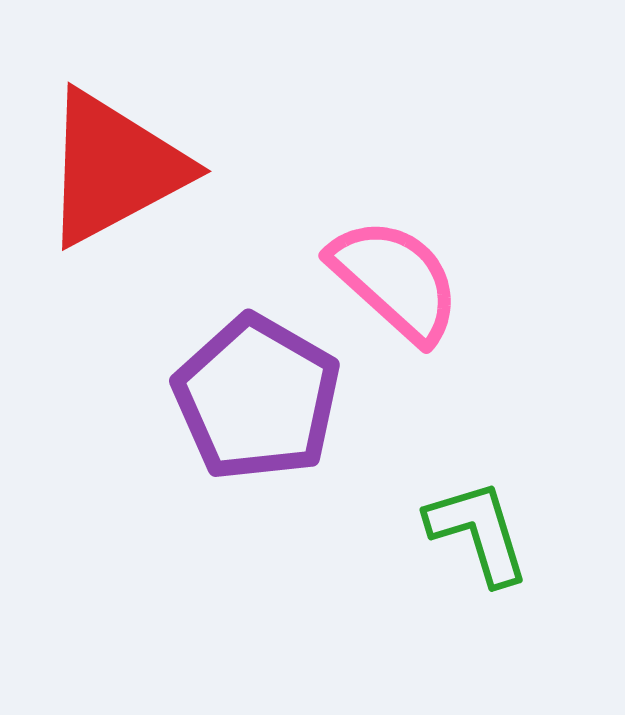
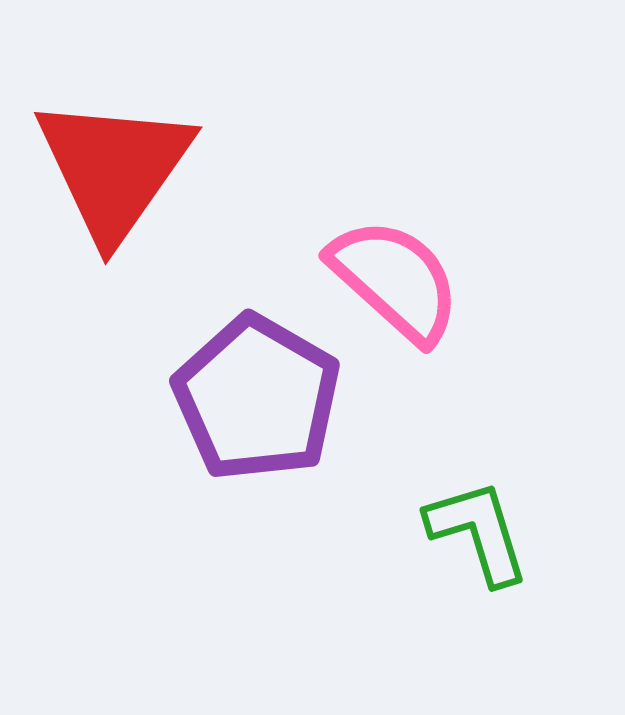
red triangle: rotated 27 degrees counterclockwise
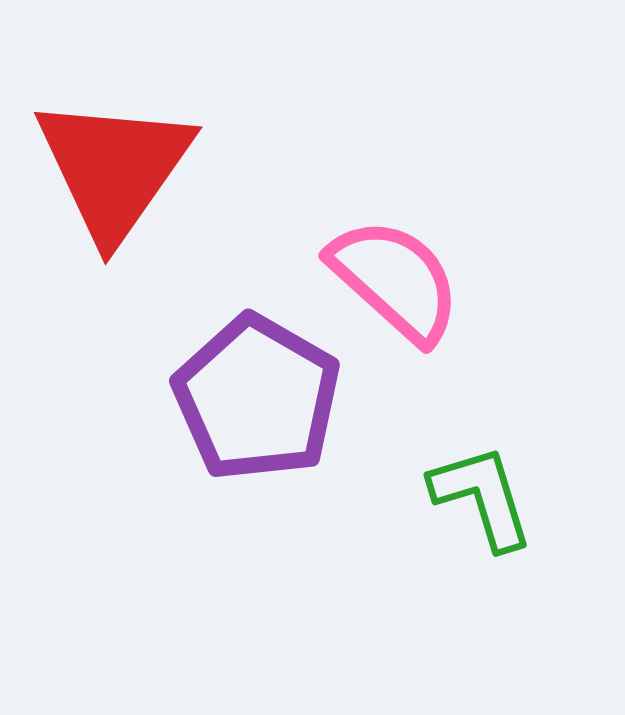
green L-shape: moved 4 px right, 35 px up
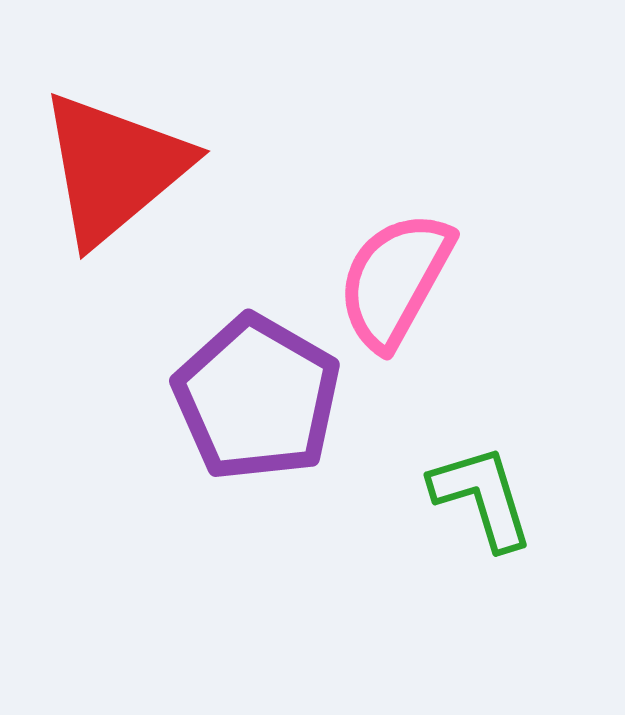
red triangle: rotated 15 degrees clockwise
pink semicircle: rotated 103 degrees counterclockwise
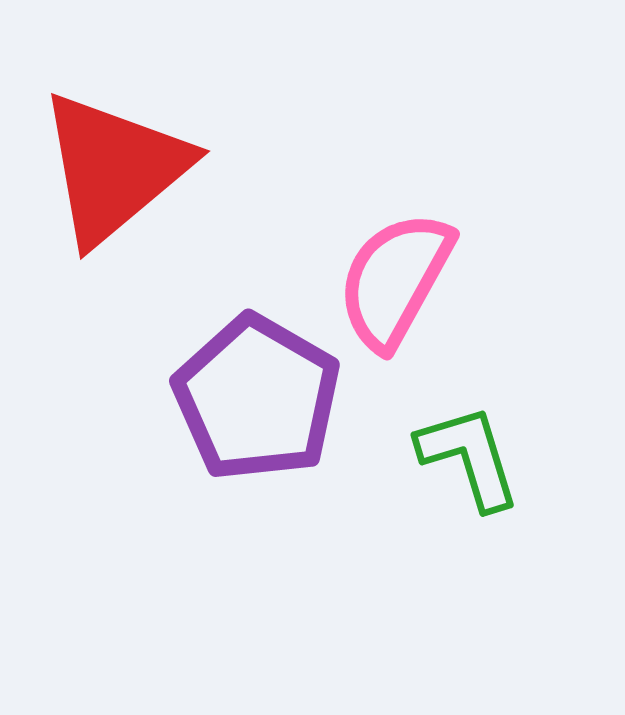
green L-shape: moved 13 px left, 40 px up
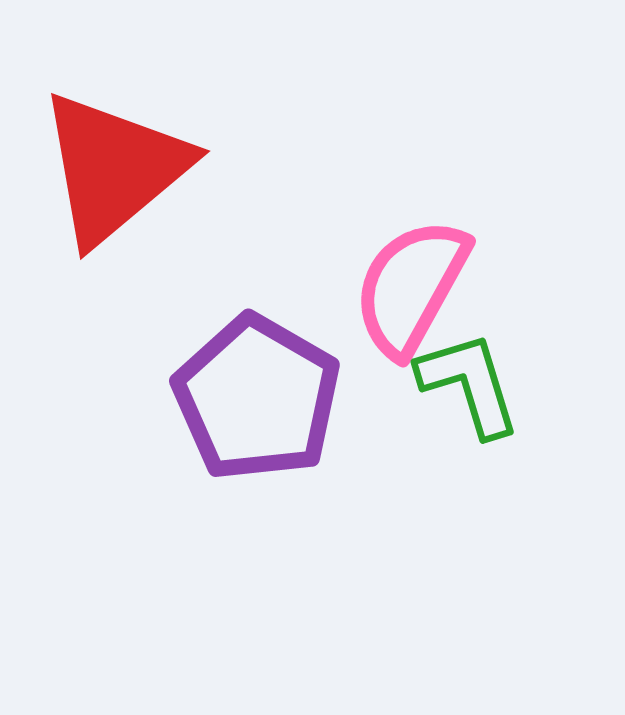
pink semicircle: moved 16 px right, 7 px down
green L-shape: moved 73 px up
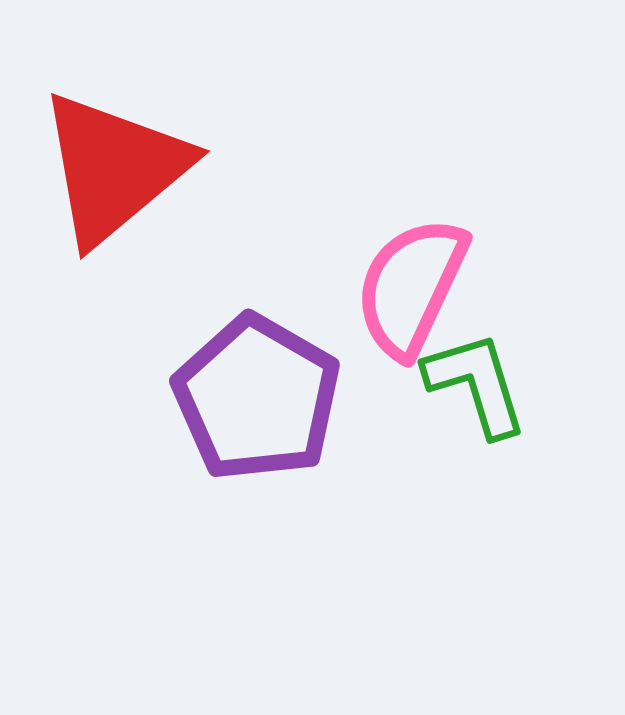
pink semicircle: rotated 4 degrees counterclockwise
green L-shape: moved 7 px right
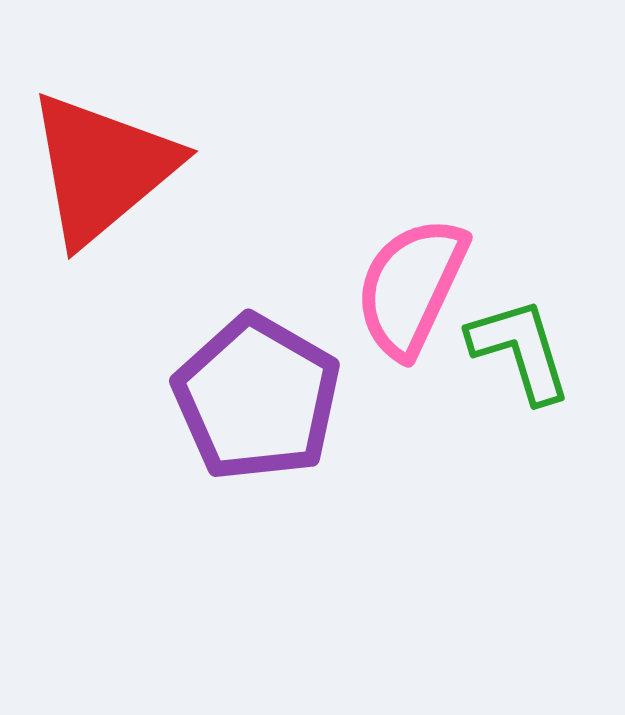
red triangle: moved 12 px left
green L-shape: moved 44 px right, 34 px up
